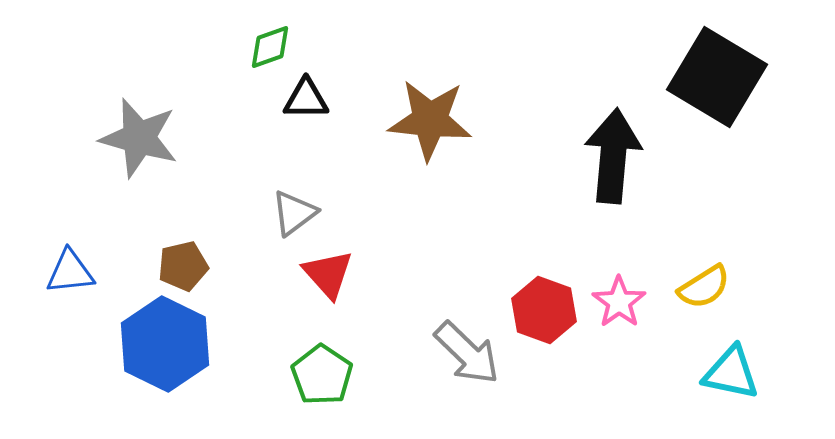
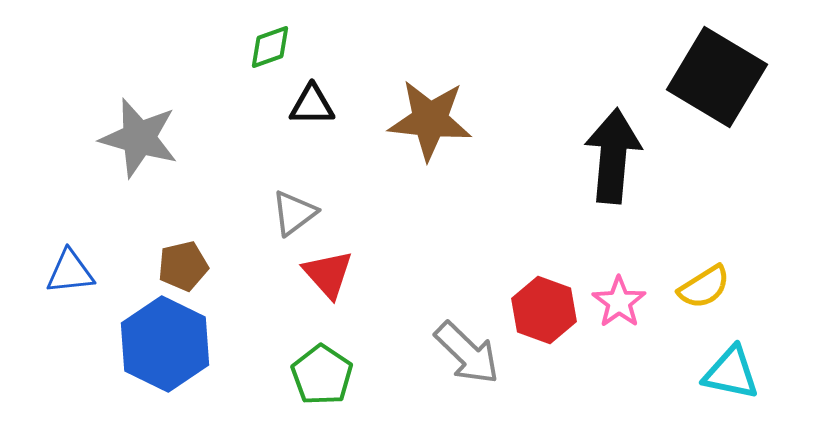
black triangle: moved 6 px right, 6 px down
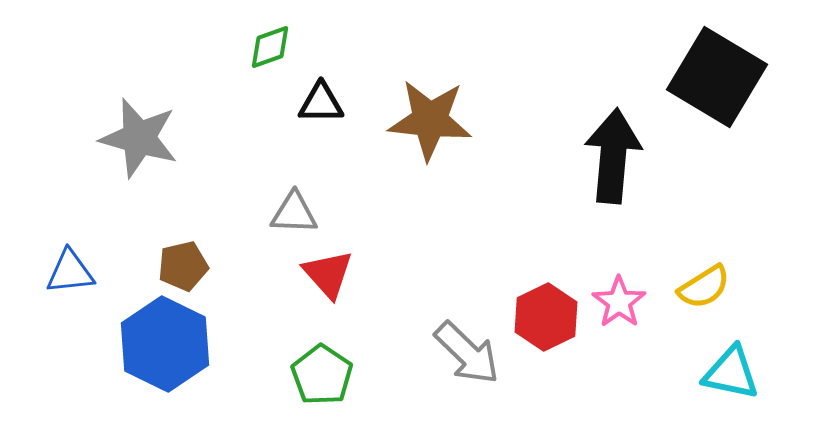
black triangle: moved 9 px right, 2 px up
gray triangle: rotated 39 degrees clockwise
red hexagon: moved 2 px right, 7 px down; rotated 14 degrees clockwise
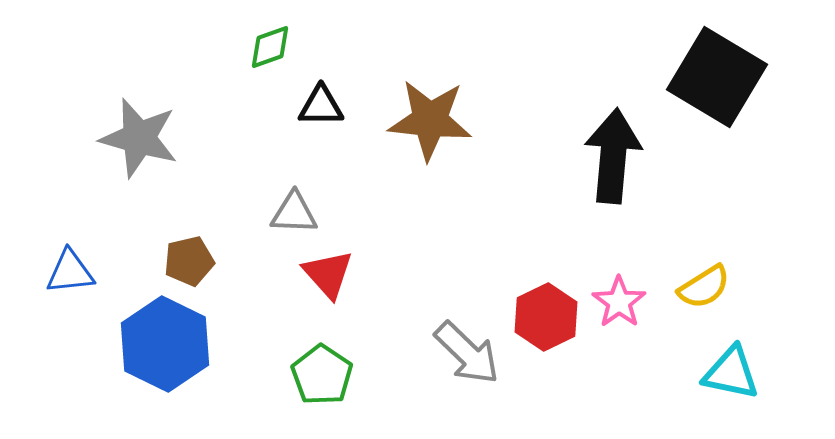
black triangle: moved 3 px down
brown pentagon: moved 6 px right, 5 px up
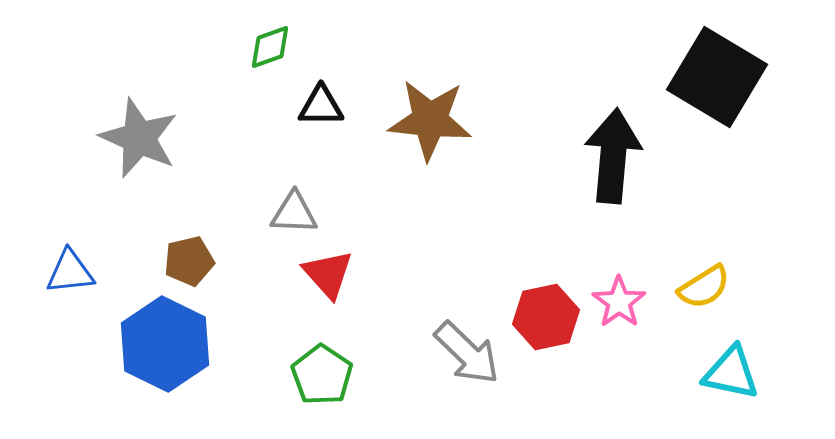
gray star: rotated 8 degrees clockwise
red hexagon: rotated 14 degrees clockwise
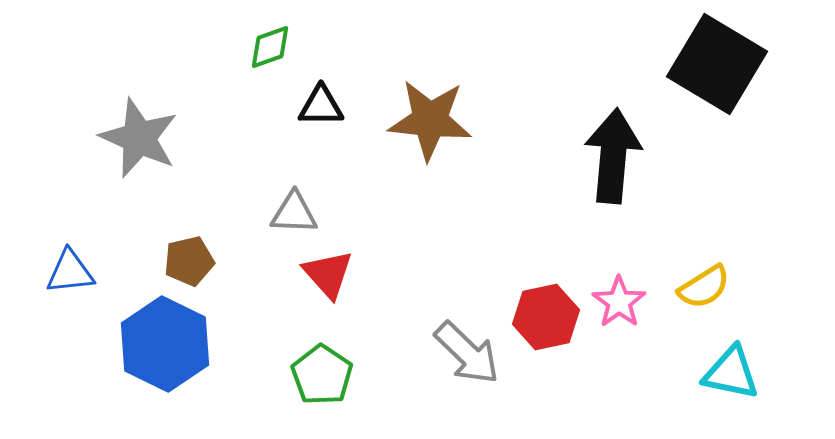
black square: moved 13 px up
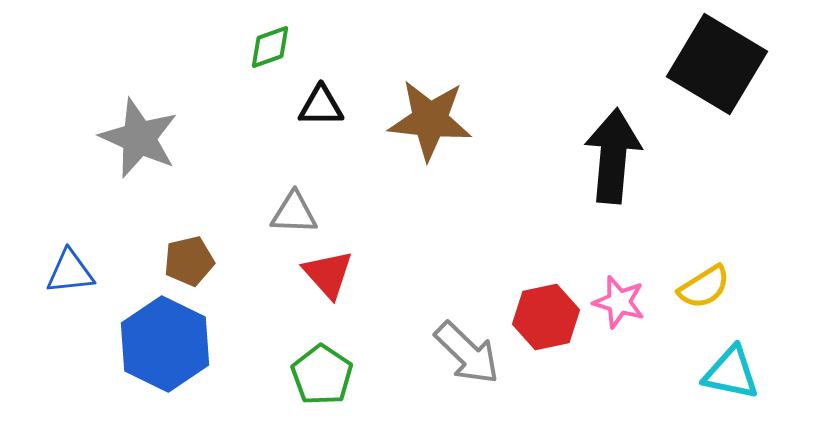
pink star: rotated 20 degrees counterclockwise
